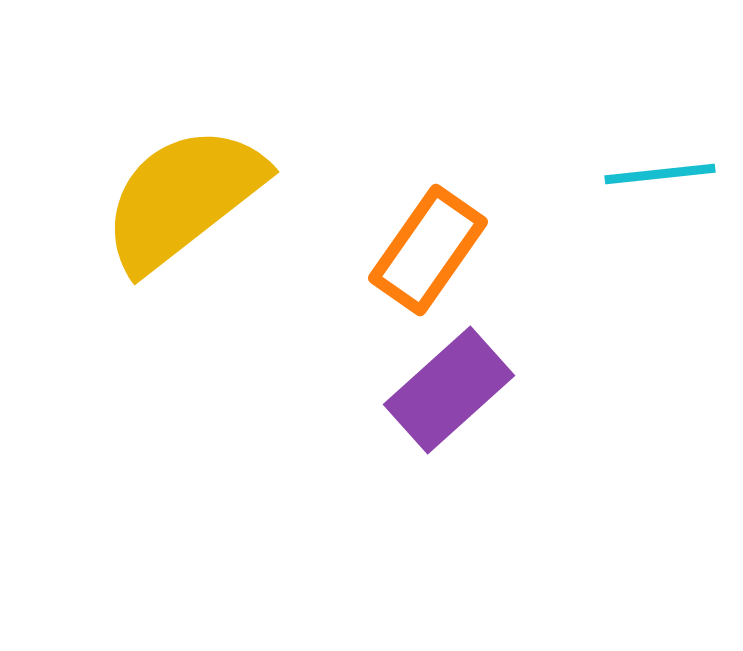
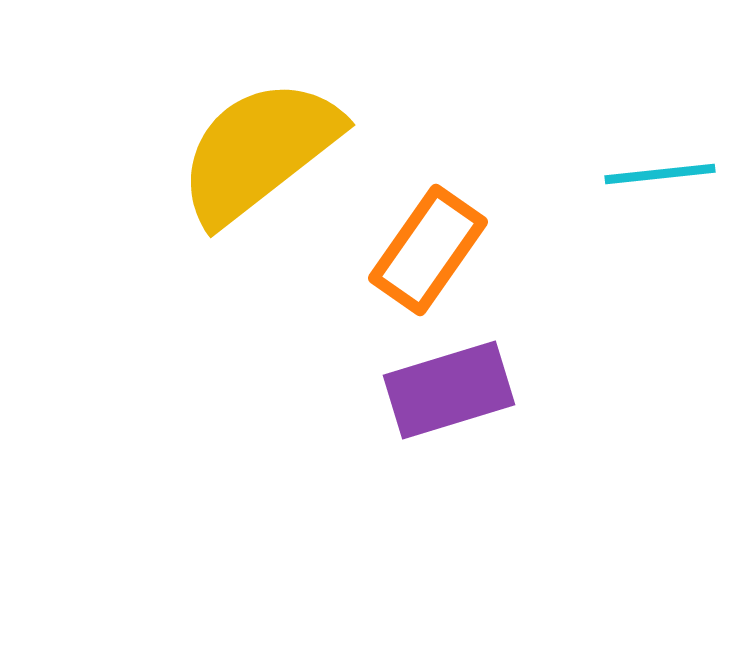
yellow semicircle: moved 76 px right, 47 px up
purple rectangle: rotated 25 degrees clockwise
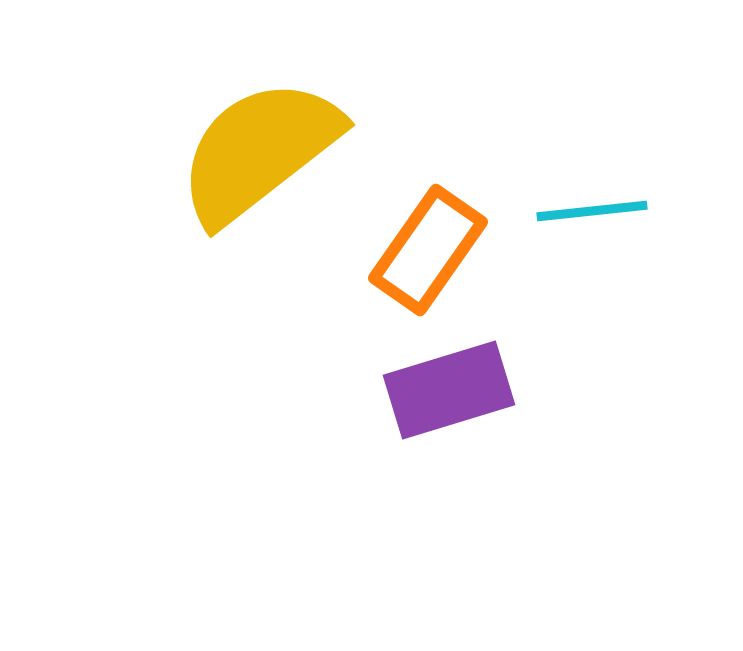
cyan line: moved 68 px left, 37 px down
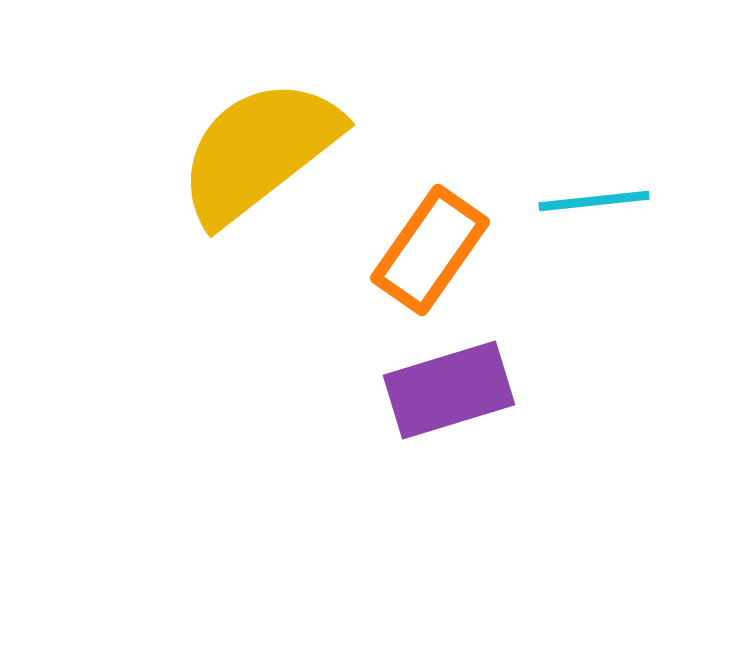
cyan line: moved 2 px right, 10 px up
orange rectangle: moved 2 px right
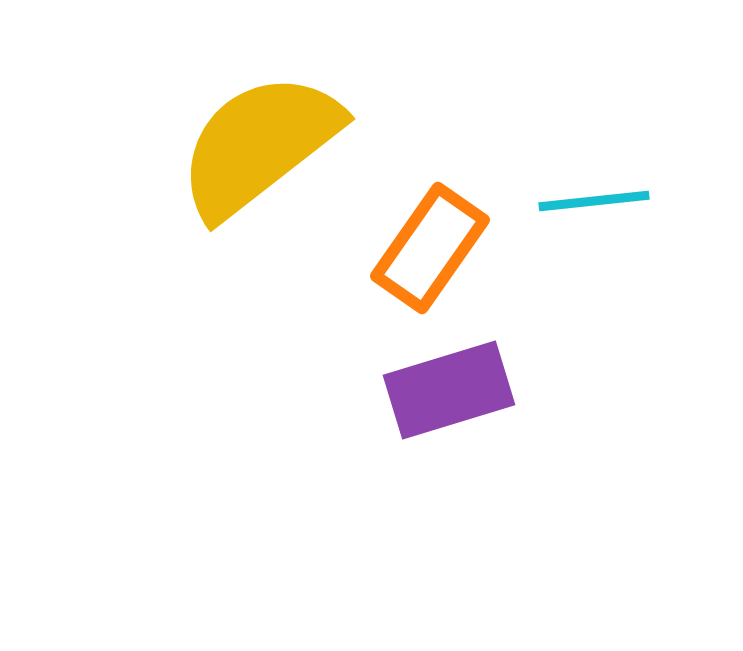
yellow semicircle: moved 6 px up
orange rectangle: moved 2 px up
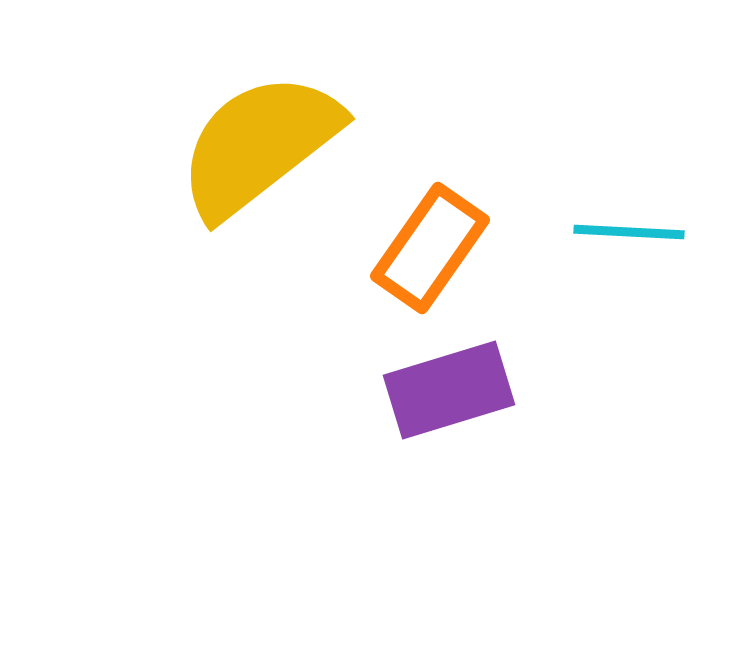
cyan line: moved 35 px right, 31 px down; rotated 9 degrees clockwise
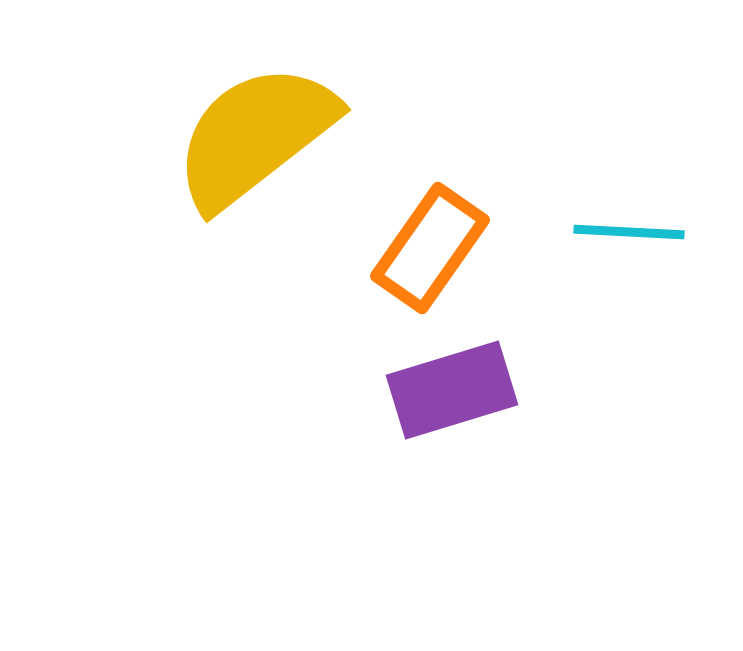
yellow semicircle: moved 4 px left, 9 px up
purple rectangle: moved 3 px right
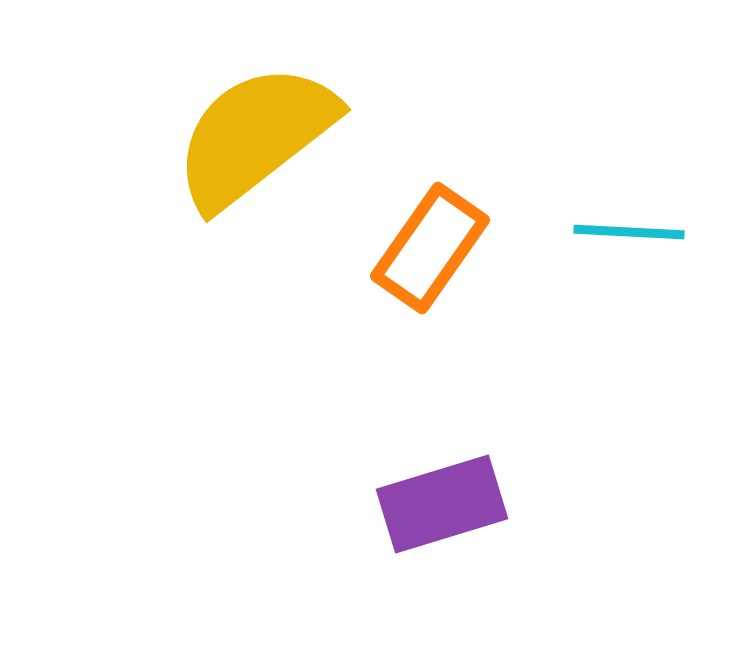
purple rectangle: moved 10 px left, 114 px down
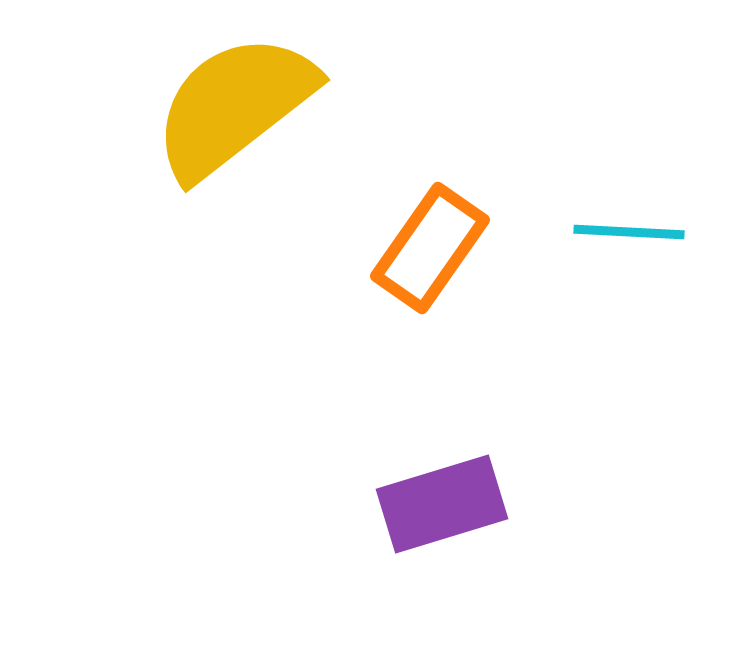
yellow semicircle: moved 21 px left, 30 px up
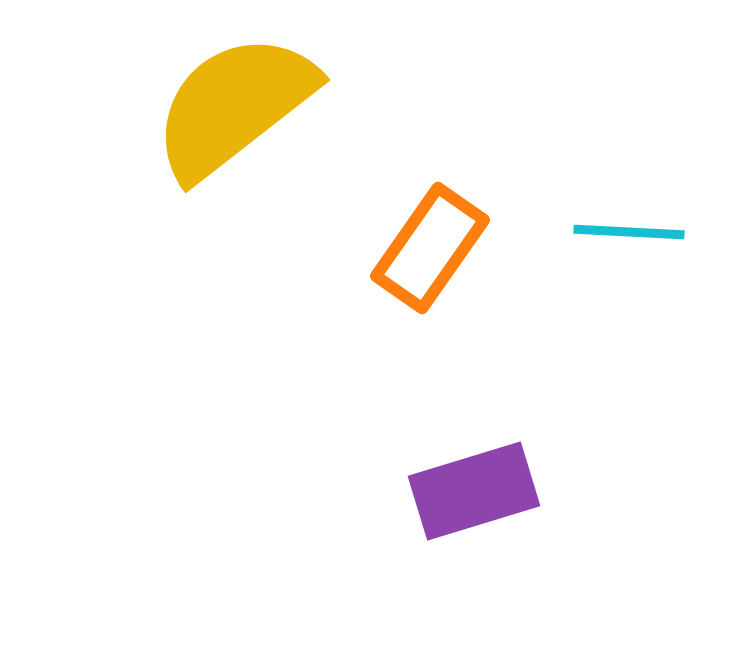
purple rectangle: moved 32 px right, 13 px up
